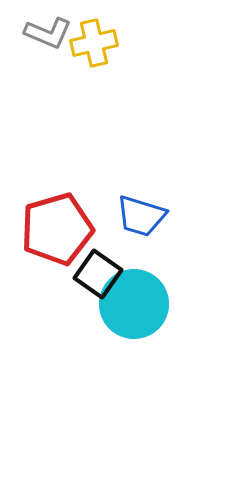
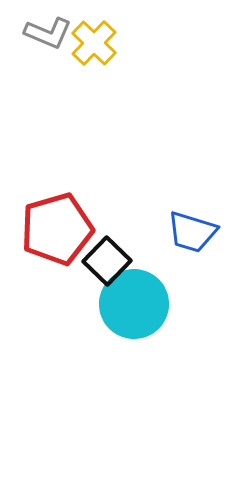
yellow cross: rotated 33 degrees counterclockwise
blue trapezoid: moved 51 px right, 16 px down
black square: moved 9 px right, 13 px up; rotated 9 degrees clockwise
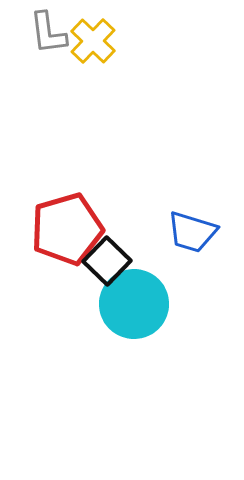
gray L-shape: rotated 60 degrees clockwise
yellow cross: moved 1 px left, 2 px up
red pentagon: moved 10 px right
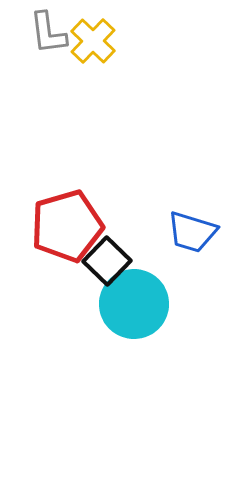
red pentagon: moved 3 px up
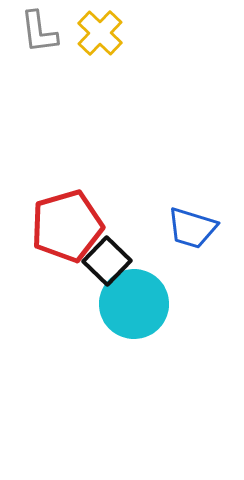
gray L-shape: moved 9 px left, 1 px up
yellow cross: moved 7 px right, 8 px up
blue trapezoid: moved 4 px up
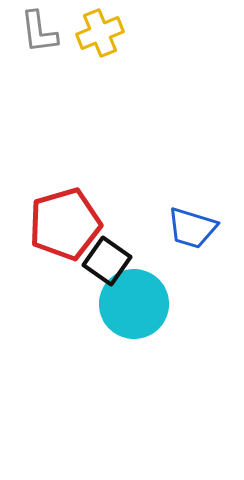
yellow cross: rotated 24 degrees clockwise
red pentagon: moved 2 px left, 2 px up
black square: rotated 9 degrees counterclockwise
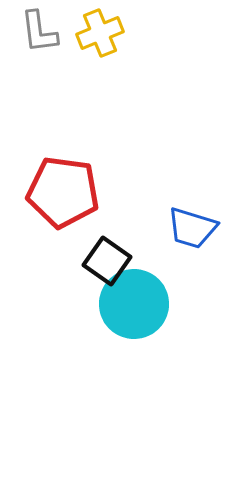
red pentagon: moved 2 px left, 32 px up; rotated 24 degrees clockwise
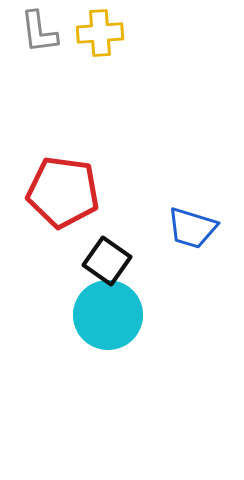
yellow cross: rotated 18 degrees clockwise
cyan circle: moved 26 px left, 11 px down
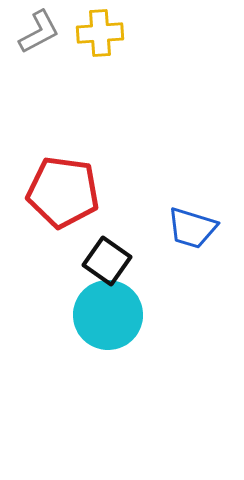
gray L-shape: rotated 111 degrees counterclockwise
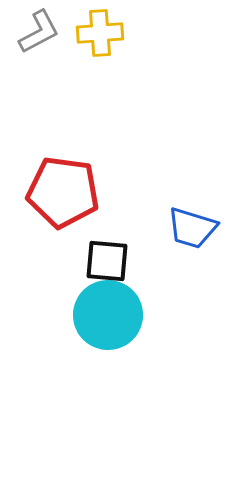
black square: rotated 30 degrees counterclockwise
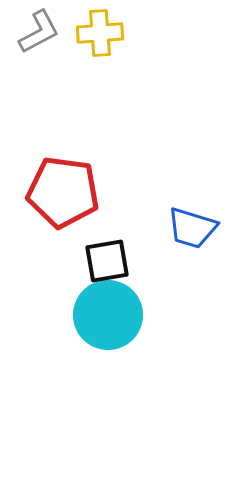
black square: rotated 15 degrees counterclockwise
